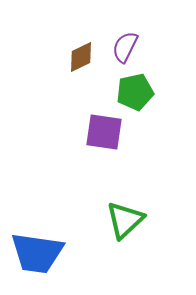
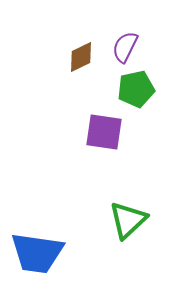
green pentagon: moved 1 px right, 3 px up
green triangle: moved 3 px right
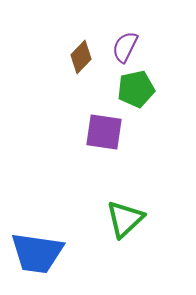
brown diamond: rotated 20 degrees counterclockwise
green triangle: moved 3 px left, 1 px up
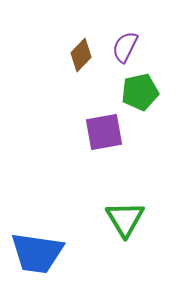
brown diamond: moved 2 px up
green pentagon: moved 4 px right, 3 px down
purple square: rotated 18 degrees counterclockwise
green triangle: rotated 18 degrees counterclockwise
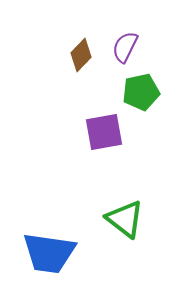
green pentagon: moved 1 px right
green triangle: rotated 21 degrees counterclockwise
blue trapezoid: moved 12 px right
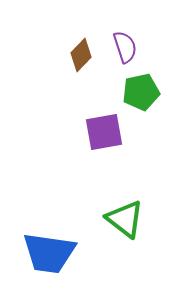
purple semicircle: rotated 136 degrees clockwise
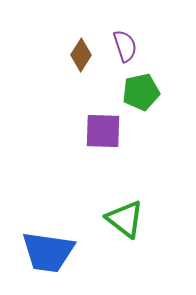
purple semicircle: moved 1 px up
brown diamond: rotated 12 degrees counterclockwise
purple square: moved 1 px left, 1 px up; rotated 12 degrees clockwise
blue trapezoid: moved 1 px left, 1 px up
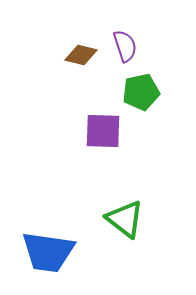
brown diamond: rotated 72 degrees clockwise
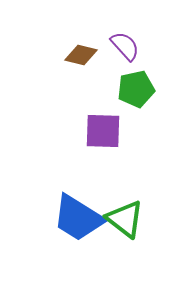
purple semicircle: rotated 24 degrees counterclockwise
green pentagon: moved 5 px left, 3 px up
blue trapezoid: moved 30 px right, 34 px up; rotated 24 degrees clockwise
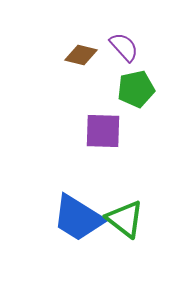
purple semicircle: moved 1 px left, 1 px down
